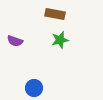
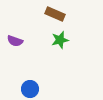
brown rectangle: rotated 12 degrees clockwise
blue circle: moved 4 px left, 1 px down
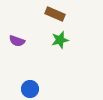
purple semicircle: moved 2 px right
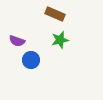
blue circle: moved 1 px right, 29 px up
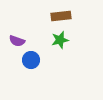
brown rectangle: moved 6 px right, 2 px down; rotated 30 degrees counterclockwise
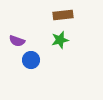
brown rectangle: moved 2 px right, 1 px up
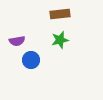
brown rectangle: moved 3 px left, 1 px up
purple semicircle: rotated 28 degrees counterclockwise
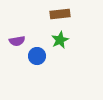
green star: rotated 12 degrees counterclockwise
blue circle: moved 6 px right, 4 px up
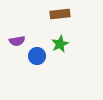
green star: moved 4 px down
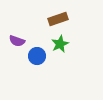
brown rectangle: moved 2 px left, 5 px down; rotated 12 degrees counterclockwise
purple semicircle: rotated 28 degrees clockwise
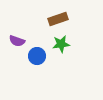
green star: moved 1 px right; rotated 18 degrees clockwise
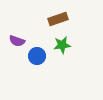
green star: moved 1 px right, 1 px down
